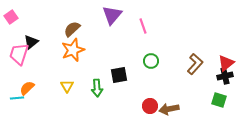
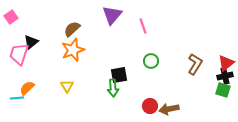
brown L-shape: rotated 10 degrees counterclockwise
green arrow: moved 16 px right
green square: moved 4 px right, 10 px up
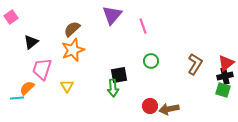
pink trapezoid: moved 23 px right, 15 px down
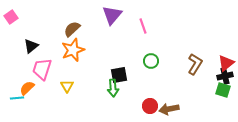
black triangle: moved 4 px down
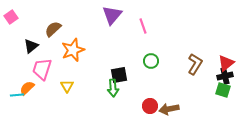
brown semicircle: moved 19 px left
cyan line: moved 3 px up
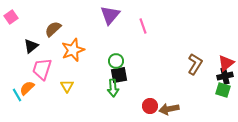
purple triangle: moved 2 px left
green circle: moved 35 px left
cyan line: rotated 64 degrees clockwise
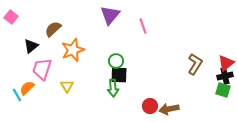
pink square: rotated 16 degrees counterclockwise
black square: rotated 12 degrees clockwise
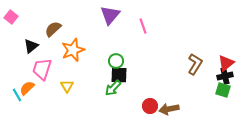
green arrow: rotated 48 degrees clockwise
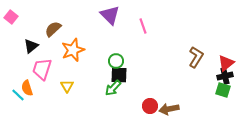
purple triangle: rotated 25 degrees counterclockwise
brown L-shape: moved 1 px right, 7 px up
orange semicircle: rotated 63 degrees counterclockwise
cyan line: moved 1 px right; rotated 16 degrees counterclockwise
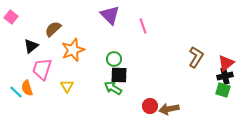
green circle: moved 2 px left, 2 px up
green arrow: rotated 78 degrees clockwise
cyan line: moved 2 px left, 3 px up
